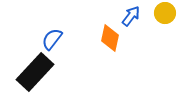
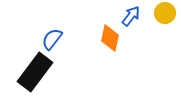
black rectangle: rotated 6 degrees counterclockwise
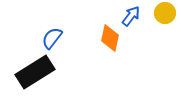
blue semicircle: moved 1 px up
black rectangle: rotated 21 degrees clockwise
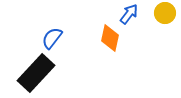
blue arrow: moved 2 px left, 2 px up
black rectangle: moved 1 px right, 1 px down; rotated 15 degrees counterclockwise
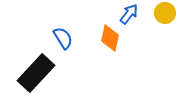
blue semicircle: moved 11 px right; rotated 110 degrees clockwise
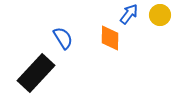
yellow circle: moved 5 px left, 2 px down
orange diamond: rotated 12 degrees counterclockwise
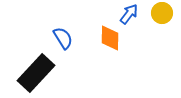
yellow circle: moved 2 px right, 2 px up
